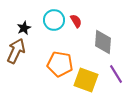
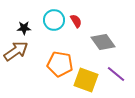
black star: rotated 24 degrees clockwise
gray diamond: rotated 40 degrees counterclockwise
brown arrow: rotated 30 degrees clockwise
purple line: rotated 18 degrees counterclockwise
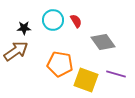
cyan circle: moved 1 px left
purple line: rotated 24 degrees counterclockwise
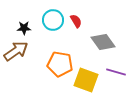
purple line: moved 2 px up
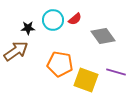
red semicircle: moved 1 px left, 2 px up; rotated 80 degrees clockwise
black star: moved 4 px right
gray diamond: moved 6 px up
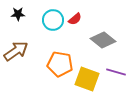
black star: moved 10 px left, 14 px up
gray diamond: moved 4 px down; rotated 15 degrees counterclockwise
yellow square: moved 1 px right, 1 px up
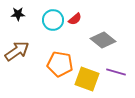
brown arrow: moved 1 px right
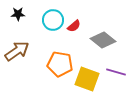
red semicircle: moved 1 px left, 7 px down
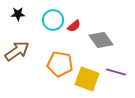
gray diamond: moved 2 px left; rotated 15 degrees clockwise
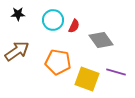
red semicircle: rotated 24 degrees counterclockwise
orange pentagon: moved 2 px left, 2 px up
